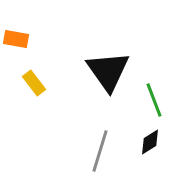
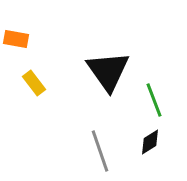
gray line: rotated 36 degrees counterclockwise
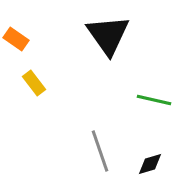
orange rectangle: rotated 25 degrees clockwise
black triangle: moved 36 px up
green line: rotated 56 degrees counterclockwise
black diamond: moved 22 px down; rotated 16 degrees clockwise
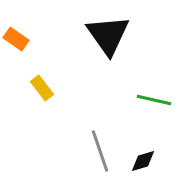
yellow rectangle: moved 8 px right, 5 px down
black diamond: moved 7 px left, 3 px up
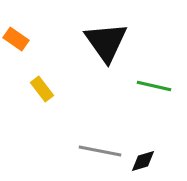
black triangle: moved 2 px left, 7 px down
yellow rectangle: moved 1 px down
green line: moved 14 px up
gray line: rotated 60 degrees counterclockwise
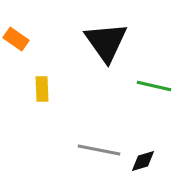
yellow rectangle: rotated 35 degrees clockwise
gray line: moved 1 px left, 1 px up
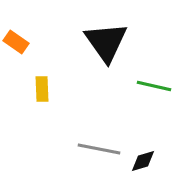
orange rectangle: moved 3 px down
gray line: moved 1 px up
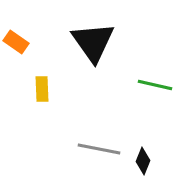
black triangle: moved 13 px left
green line: moved 1 px right, 1 px up
black diamond: rotated 52 degrees counterclockwise
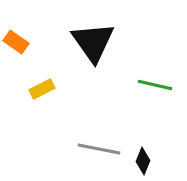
yellow rectangle: rotated 65 degrees clockwise
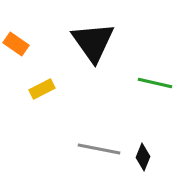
orange rectangle: moved 2 px down
green line: moved 2 px up
black diamond: moved 4 px up
